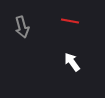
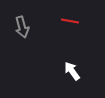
white arrow: moved 9 px down
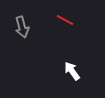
red line: moved 5 px left, 1 px up; rotated 18 degrees clockwise
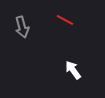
white arrow: moved 1 px right, 1 px up
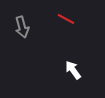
red line: moved 1 px right, 1 px up
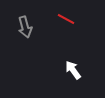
gray arrow: moved 3 px right
